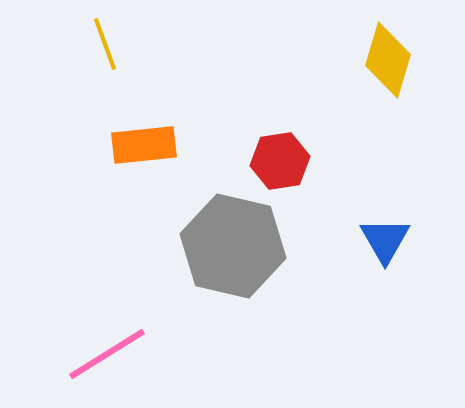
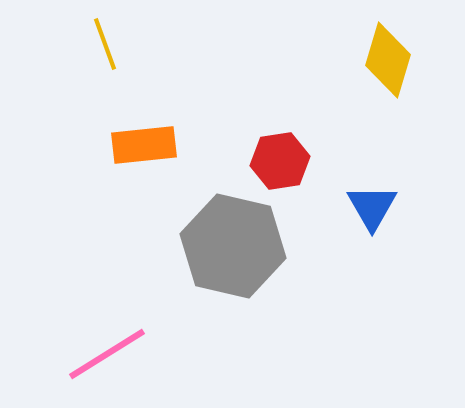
blue triangle: moved 13 px left, 33 px up
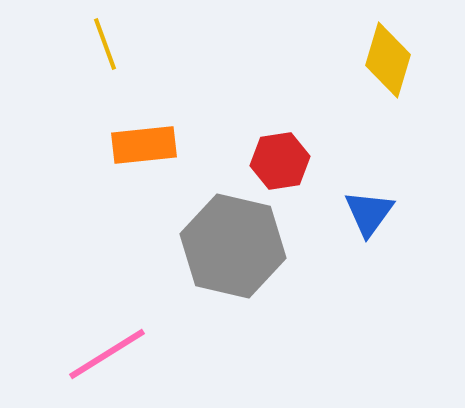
blue triangle: moved 3 px left, 6 px down; rotated 6 degrees clockwise
